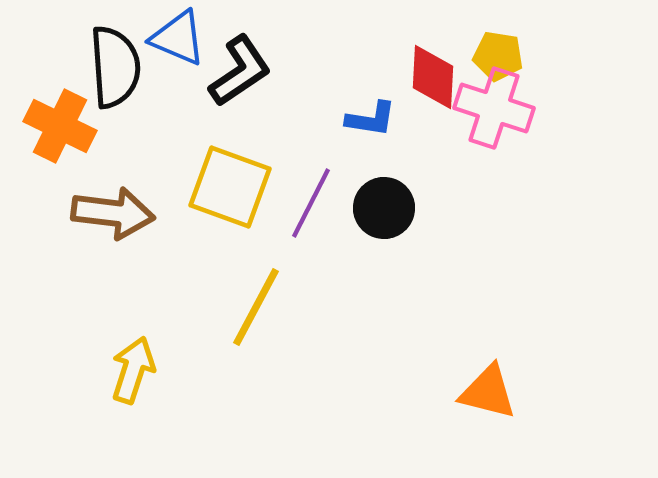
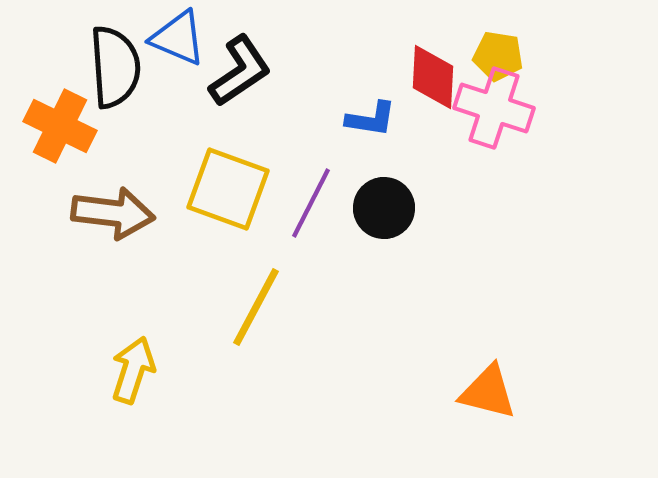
yellow square: moved 2 px left, 2 px down
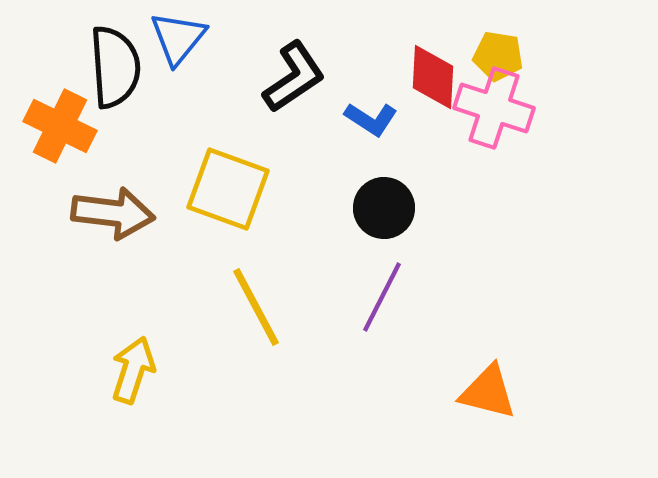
blue triangle: rotated 46 degrees clockwise
black L-shape: moved 54 px right, 6 px down
blue L-shape: rotated 24 degrees clockwise
purple line: moved 71 px right, 94 px down
yellow line: rotated 56 degrees counterclockwise
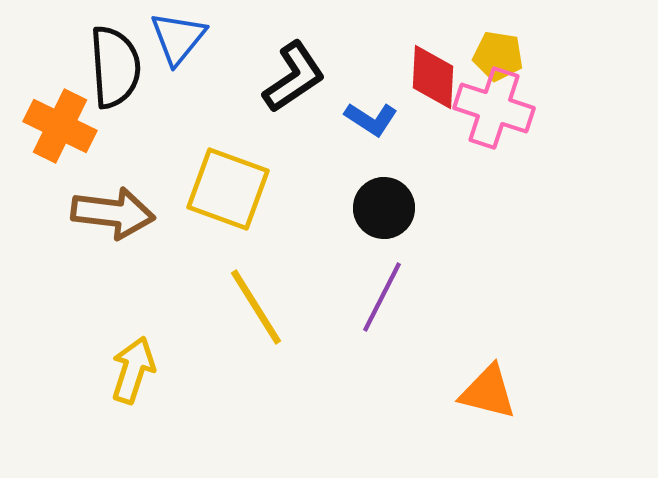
yellow line: rotated 4 degrees counterclockwise
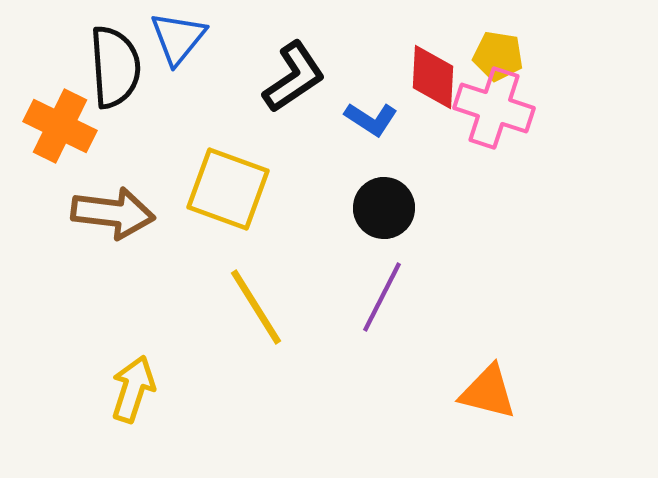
yellow arrow: moved 19 px down
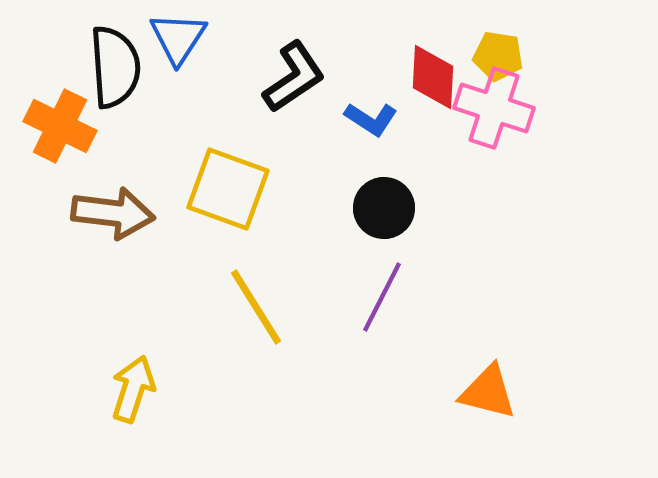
blue triangle: rotated 6 degrees counterclockwise
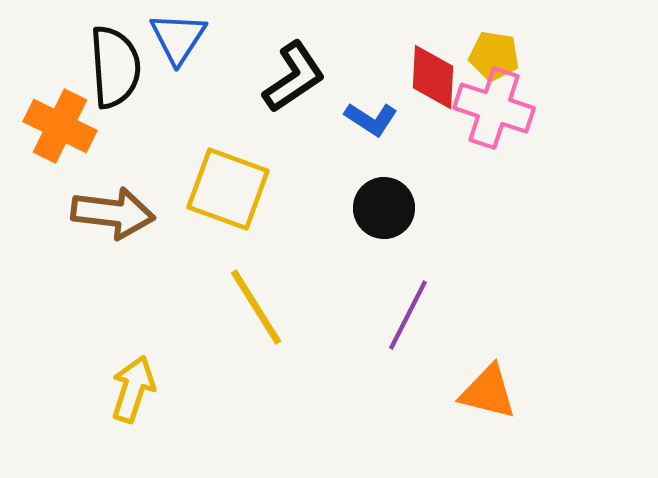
yellow pentagon: moved 4 px left
purple line: moved 26 px right, 18 px down
